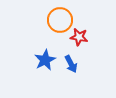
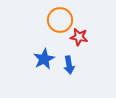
blue star: moved 1 px left, 1 px up
blue arrow: moved 2 px left, 1 px down; rotated 18 degrees clockwise
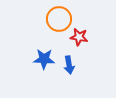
orange circle: moved 1 px left, 1 px up
blue star: rotated 30 degrees clockwise
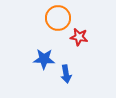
orange circle: moved 1 px left, 1 px up
blue arrow: moved 3 px left, 9 px down
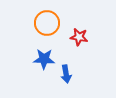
orange circle: moved 11 px left, 5 px down
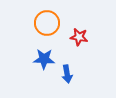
blue arrow: moved 1 px right
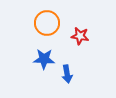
red star: moved 1 px right, 1 px up
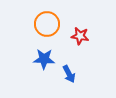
orange circle: moved 1 px down
blue arrow: moved 2 px right; rotated 18 degrees counterclockwise
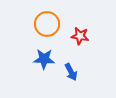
blue arrow: moved 2 px right, 2 px up
